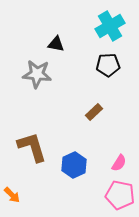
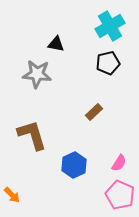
black pentagon: moved 2 px up; rotated 10 degrees counterclockwise
brown L-shape: moved 12 px up
pink pentagon: rotated 12 degrees clockwise
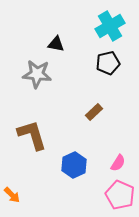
pink semicircle: moved 1 px left
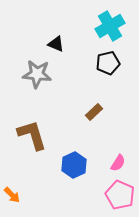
black triangle: rotated 12 degrees clockwise
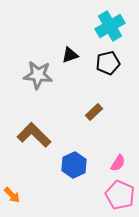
black triangle: moved 14 px right, 11 px down; rotated 42 degrees counterclockwise
gray star: moved 1 px right, 1 px down
brown L-shape: moved 2 px right; rotated 28 degrees counterclockwise
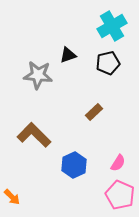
cyan cross: moved 2 px right
black triangle: moved 2 px left
orange arrow: moved 2 px down
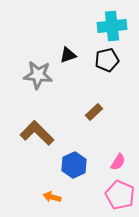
cyan cross: rotated 24 degrees clockwise
black pentagon: moved 1 px left, 3 px up
brown L-shape: moved 3 px right, 2 px up
pink semicircle: moved 1 px up
orange arrow: moved 40 px right; rotated 150 degrees clockwise
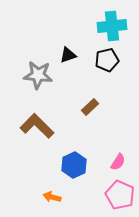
brown rectangle: moved 4 px left, 5 px up
brown L-shape: moved 7 px up
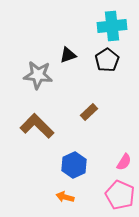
black pentagon: rotated 20 degrees counterclockwise
brown rectangle: moved 1 px left, 5 px down
pink semicircle: moved 6 px right
orange arrow: moved 13 px right
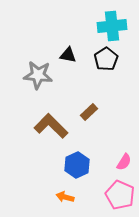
black triangle: rotated 30 degrees clockwise
black pentagon: moved 1 px left, 1 px up
brown L-shape: moved 14 px right
blue hexagon: moved 3 px right
